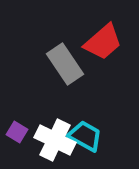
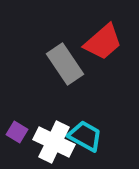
white cross: moved 1 px left, 2 px down
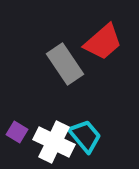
cyan trapezoid: rotated 21 degrees clockwise
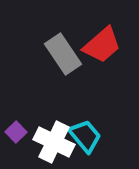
red trapezoid: moved 1 px left, 3 px down
gray rectangle: moved 2 px left, 10 px up
purple square: moved 1 px left; rotated 15 degrees clockwise
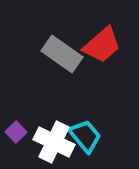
gray rectangle: moved 1 px left; rotated 21 degrees counterclockwise
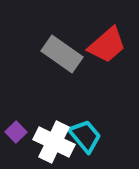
red trapezoid: moved 5 px right
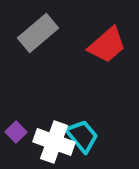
gray rectangle: moved 24 px left, 21 px up; rotated 75 degrees counterclockwise
cyan trapezoid: moved 3 px left
white cross: rotated 6 degrees counterclockwise
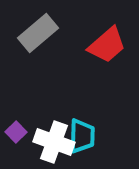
cyan trapezoid: rotated 42 degrees clockwise
